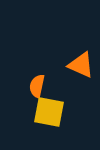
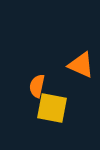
yellow square: moved 3 px right, 4 px up
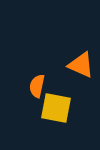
yellow square: moved 4 px right
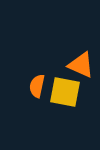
yellow square: moved 9 px right, 16 px up
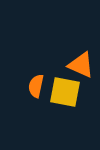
orange semicircle: moved 1 px left
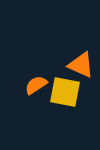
orange semicircle: moved 1 px up; rotated 45 degrees clockwise
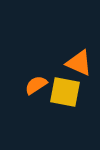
orange triangle: moved 2 px left, 2 px up
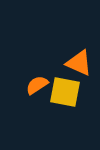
orange semicircle: moved 1 px right
